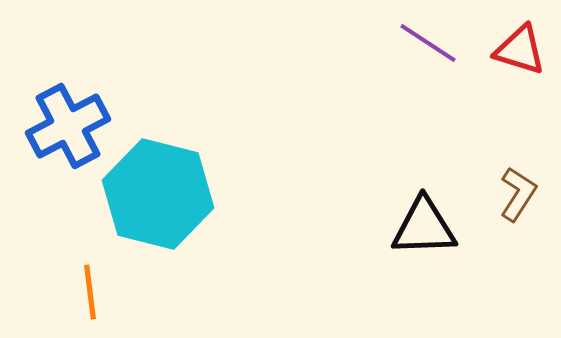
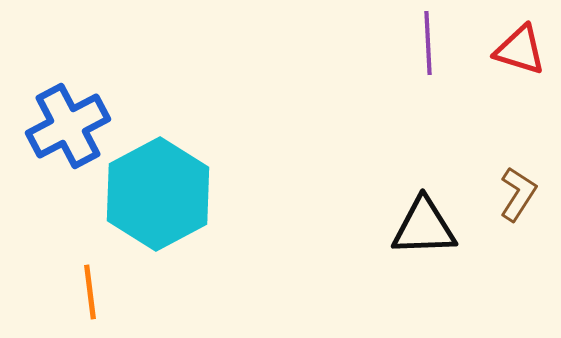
purple line: rotated 54 degrees clockwise
cyan hexagon: rotated 18 degrees clockwise
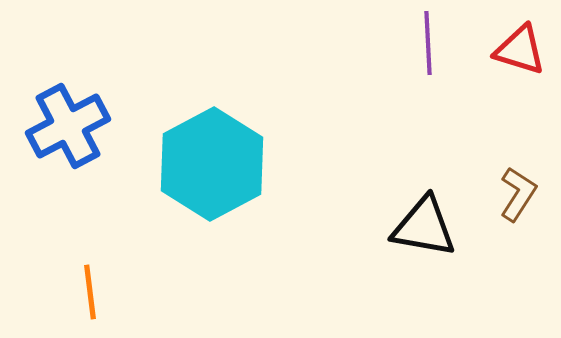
cyan hexagon: moved 54 px right, 30 px up
black triangle: rotated 12 degrees clockwise
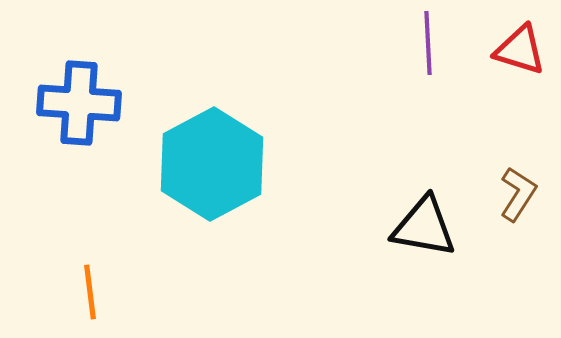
blue cross: moved 11 px right, 23 px up; rotated 32 degrees clockwise
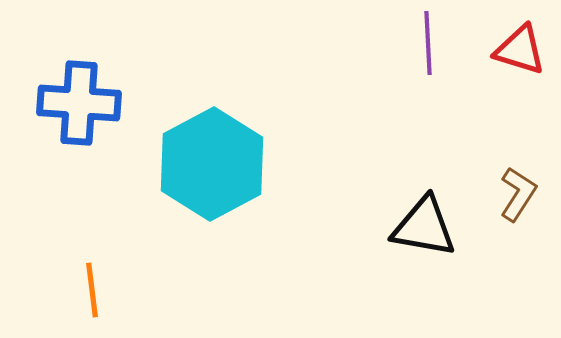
orange line: moved 2 px right, 2 px up
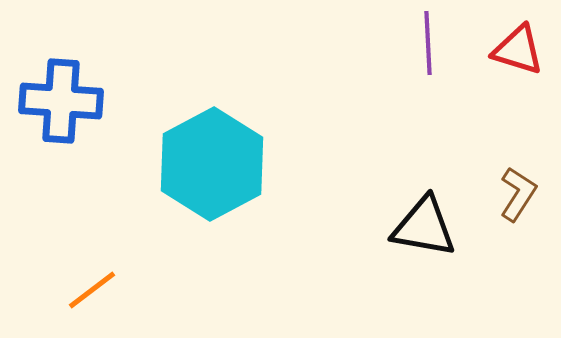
red triangle: moved 2 px left
blue cross: moved 18 px left, 2 px up
orange line: rotated 60 degrees clockwise
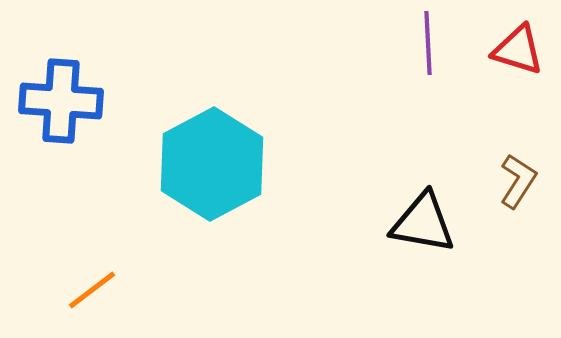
brown L-shape: moved 13 px up
black triangle: moved 1 px left, 4 px up
